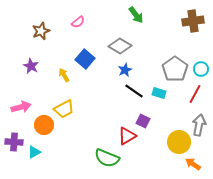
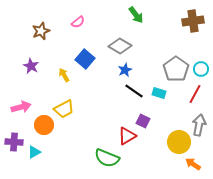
gray pentagon: moved 1 px right
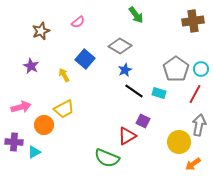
orange arrow: rotated 70 degrees counterclockwise
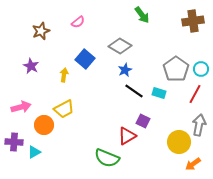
green arrow: moved 6 px right
yellow arrow: rotated 40 degrees clockwise
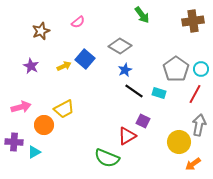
yellow arrow: moved 9 px up; rotated 56 degrees clockwise
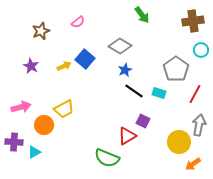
cyan circle: moved 19 px up
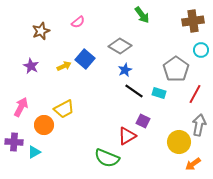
pink arrow: rotated 48 degrees counterclockwise
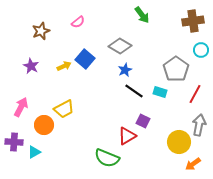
cyan rectangle: moved 1 px right, 1 px up
